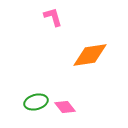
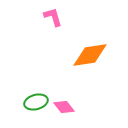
pink diamond: moved 1 px left
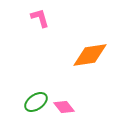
pink L-shape: moved 13 px left, 1 px down
green ellipse: rotated 20 degrees counterclockwise
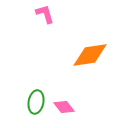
pink L-shape: moved 5 px right, 4 px up
green ellipse: rotated 45 degrees counterclockwise
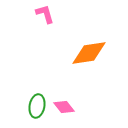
orange diamond: moved 1 px left, 2 px up
green ellipse: moved 1 px right, 4 px down
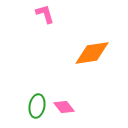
orange diamond: moved 3 px right
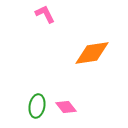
pink L-shape: rotated 10 degrees counterclockwise
pink diamond: moved 2 px right
